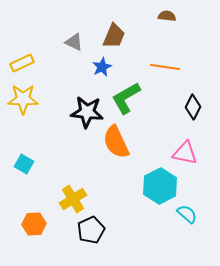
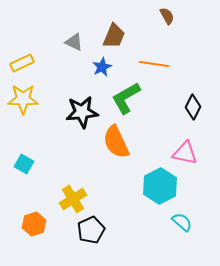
brown semicircle: rotated 54 degrees clockwise
orange line: moved 11 px left, 3 px up
black star: moved 5 px left; rotated 12 degrees counterclockwise
cyan semicircle: moved 5 px left, 8 px down
orange hexagon: rotated 15 degrees counterclockwise
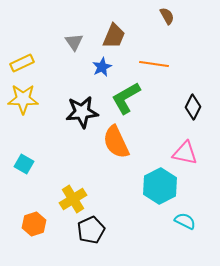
gray triangle: rotated 30 degrees clockwise
cyan semicircle: moved 3 px right, 1 px up; rotated 15 degrees counterclockwise
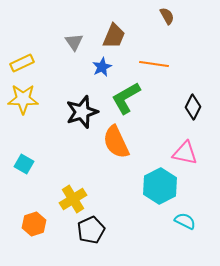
black star: rotated 12 degrees counterclockwise
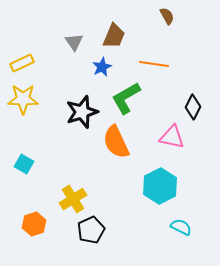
pink triangle: moved 13 px left, 16 px up
cyan semicircle: moved 4 px left, 6 px down
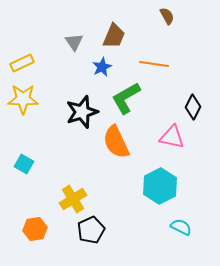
orange hexagon: moved 1 px right, 5 px down; rotated 10 degrees clockwise
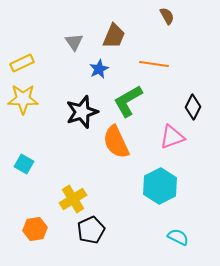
blue star: moved 3 px left, 2 px down
green L-shape: moved 2 px right, 3 px down
pink triangle: rotated 32 degrees counterclockwise
cyan semicircle: moved 3 px left, 10 px down
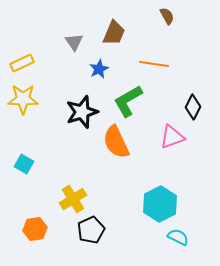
brown trapezoid: moved 3 px up
cyan hexagon: moved 18 px down
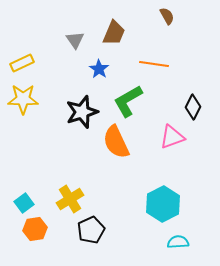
gray triangle: moved 1 px right, 2 px up
blue star: rotated 12 degrees counterclockwise
cyan square: moved 39 px down; rotated 24 degrees clockwise
yellow cross: moved 3 px left
cyan hexagon: moved 3 px right
cyan semicircle: moved 5 px down; rotated 30 degrees counterclockwise
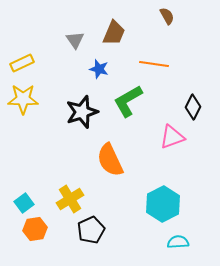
blue star: rotated 18 degrees counterclockwise
orange semicircle: moved 6 px left, 18 px down
